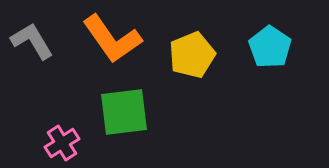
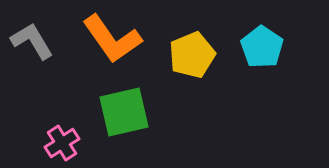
cyan pentagon: moved 8 px left
green square: rotated 6 degrees counterclockwise
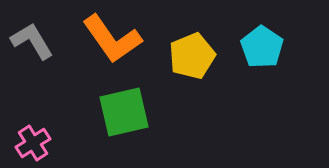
yellow pentagon: moved 1 px down
pink cross: moved 29 px left
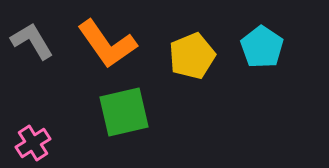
orange L-shape: moved 5 px left, 5 px down
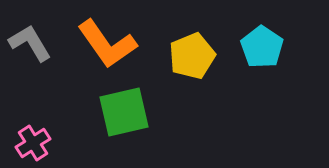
gray L-shape: moved 2 px left, 2 px down
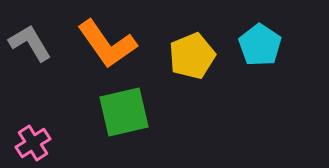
cyan pentagon: moved 2 px left, 2 px up
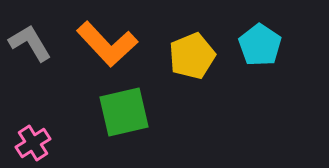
orange L-shape: rotated 8 degrees counterclockwise
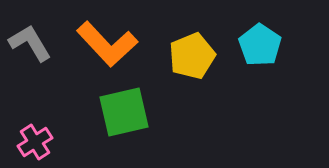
pink cross: moved 2 px right, 1 px up
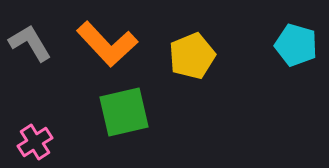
cyan pentagon: moved 36 px right; rotated 18 degrees counterclockwise
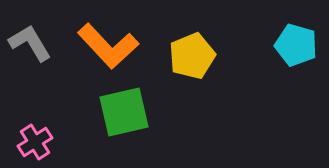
orange L-shape: moved 1 px right, 2 px down
